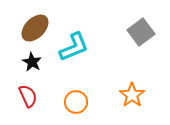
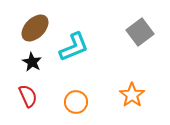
gray square: moved 1 px left
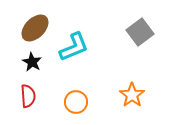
red semicircle: rotated 20 degrees clockwise
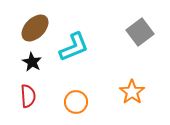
orange star: moved 3 px up
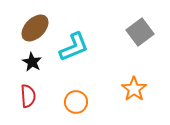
orange star: moved 2 px right, 3 px up
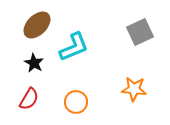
brown ellipse: moved 2 px right, 3 px up
gray square: rotated 12 degrees clockwise
black star: moved 2 px right, 1 px down
orange star: rotated 30 degrees counterclockwise
red semicircle: moved 1 px right, 3 px down; rotated 35 degrees clockwise
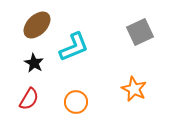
orange star: rotated 20 degrees clockwise
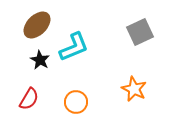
black star: moved 6 px right, 3 px up
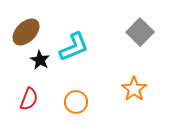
brown ellipse: moved 11 px left, 7 px down
gray square: rotated 20 degrees counterclockwise
orange star: rotated 10 degrees clockwise
red semicircle: rotated 10 degrees counterclockwise
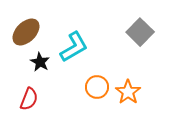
cyan L-shape: rotated 8 degrees counterclockwise
black star: moved 2 px down
orange star: moved 6 px left, 3 px down
orange circle: moved 21 px right, 15 px up
